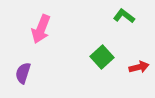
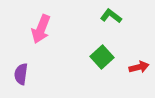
green L-shape: moved 13 px left
purple semicircle: moved 2 px left, 1 px down; rotated 10 degrees counterclockwise
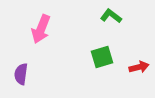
green square: rotated 25 degrees clockwise
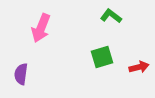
pink arrow: moved 1 px up
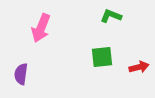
green L-shape: rotated 15 degrees counterclockwise
green square: rotated 10 degrees clockwise
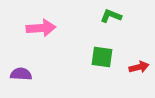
pink arrow: rotated 116 degrees counterclockwise
green square: rotated 15 degrees clockwise
purple semicircle: rotated 85 degrees clockwise
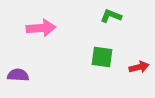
purple semicircle: moved 3 px left, 1 px down
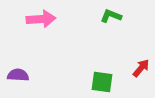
pink arrow: moved 9 px up
green square: moved 25 px down
red arrow: moved 2 px right, 1 px down; rotated 36 degrees counterclockwise
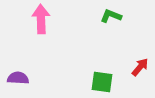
pink arrow: rotated 88 degrees counterclockwise
red arrow: moved 1 px left, 1 px up
purple semicircle: moved 3 px down
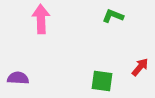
green L-shape: moved 2 px right
green square: moved 1 px up
